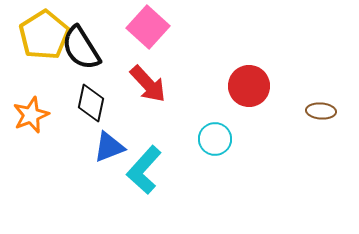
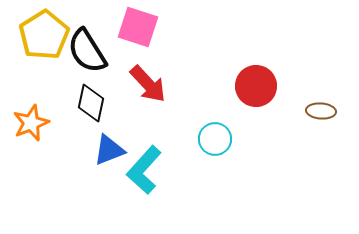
pink square: moved 10 px left; rotated 24 degrees counterclockwise
black semicircle: moved 6 px right, 3 px down
red circle: moved 7 px right
orange star: moved 8 px down
blue triangle: moved 3 px down
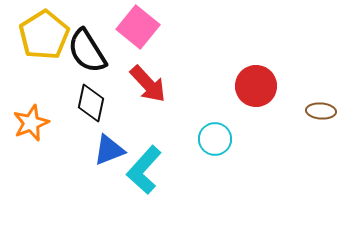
pink square: rotated 21 degrees clockwise
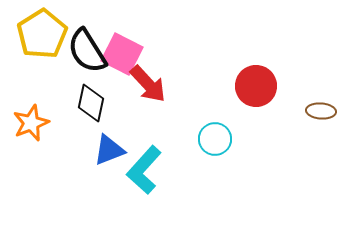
pink square: moved 16 px left, 27 px down; rotated 12 degrees counterclockwise
yellow pentagon: moved 2 px left, 1 px up
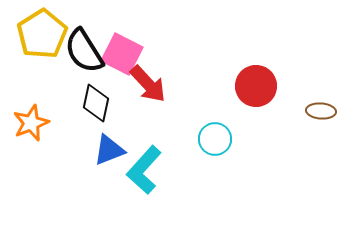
black semicircle: moved 3 px left
black diamond: moved 5 px right
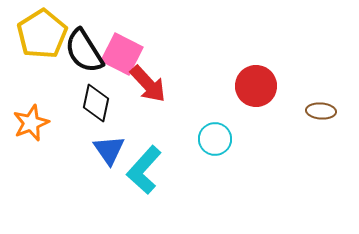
blue triangle: rotated 44 degrees counterclockwise
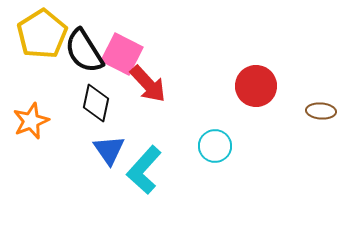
orange star: moved 2 px up
cyan circle: moved 7 px down
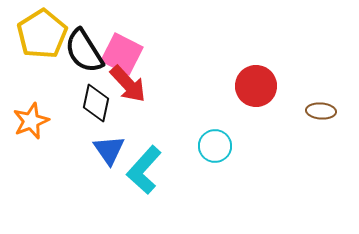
red arrow: moved 20 px left
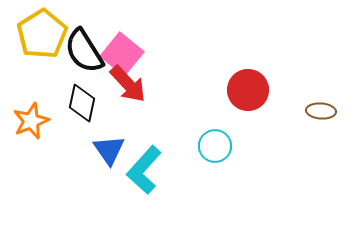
pink square: rotated 12 degrees clockwise
red circle: moved 8 px left, 4 px down
black diamond: moved 14 px left
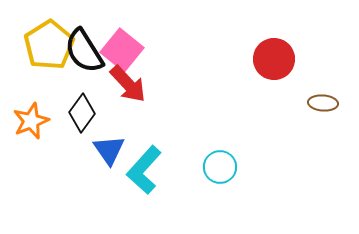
yellow pentagon: moved 7 px right, 11 px down
pink square: moved 4 px up
red circle: moved 26 px right, 31 px up
black diamond: moved 10 px down; rotated 24 degrees clockwise
brown ellipse: moved 2 px right, 8 px up
cyan circle: moved 5 px right, 21 px down
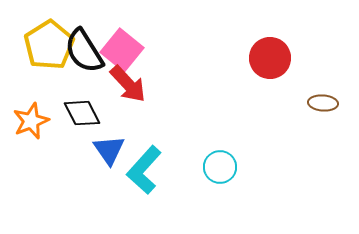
red circle: moved 4 px left, 1 px up
black diamond: rotated 63 degrees counterclockwise
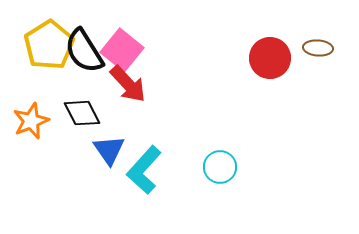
brown ellipse: moved 5 px left, 55 px up
